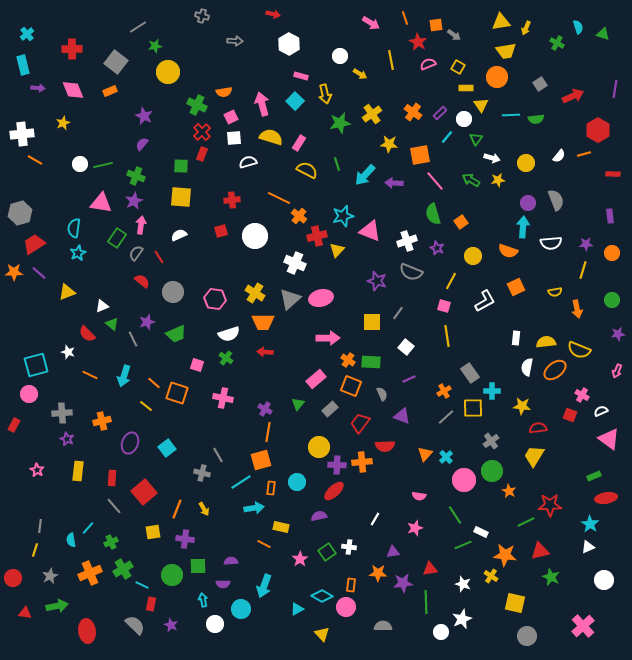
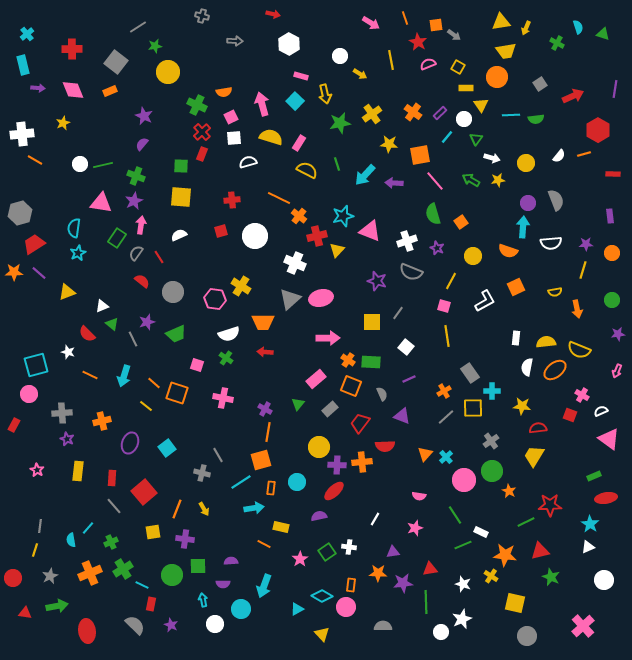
yellow cross at (255, 293): moved 14 px left, 7 px up
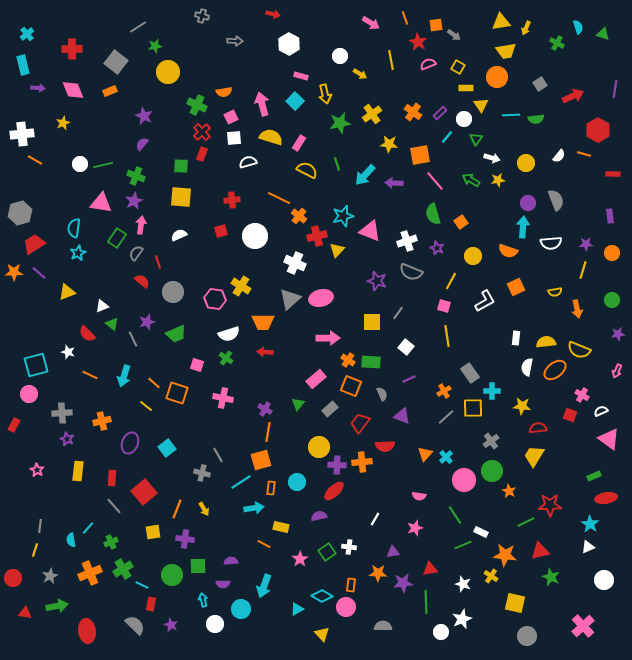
orange line at (584, 154): rotated 32 degrees clockwise
red line at (159, 257): moved 1 px left, 5 px down; rotated 16 degrees clockwise
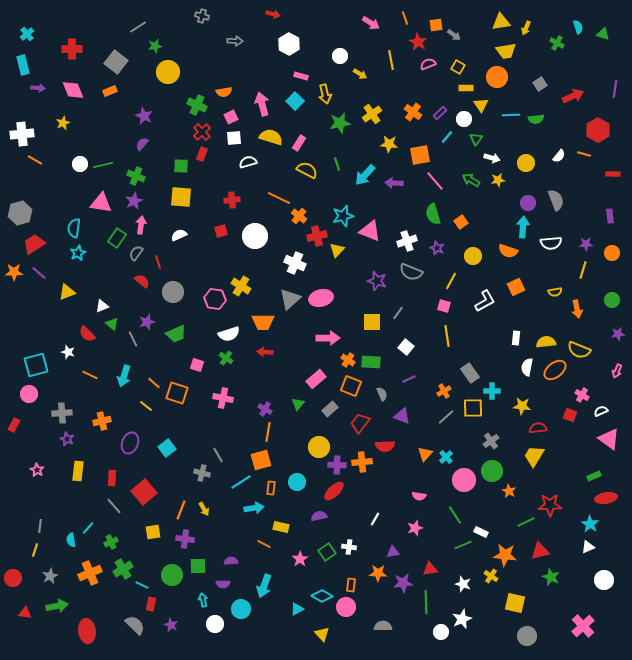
orange line at (177, 509): moved 4 px right, 1 px down
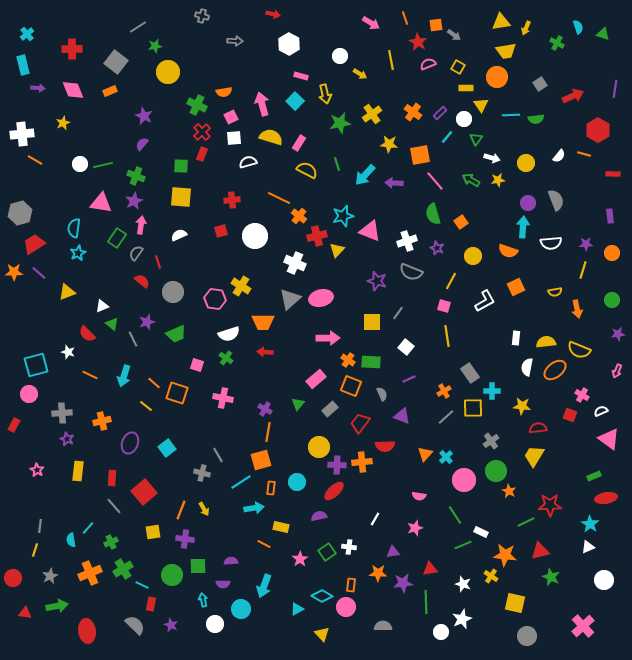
green circle at (492, 471): moved 4 px right
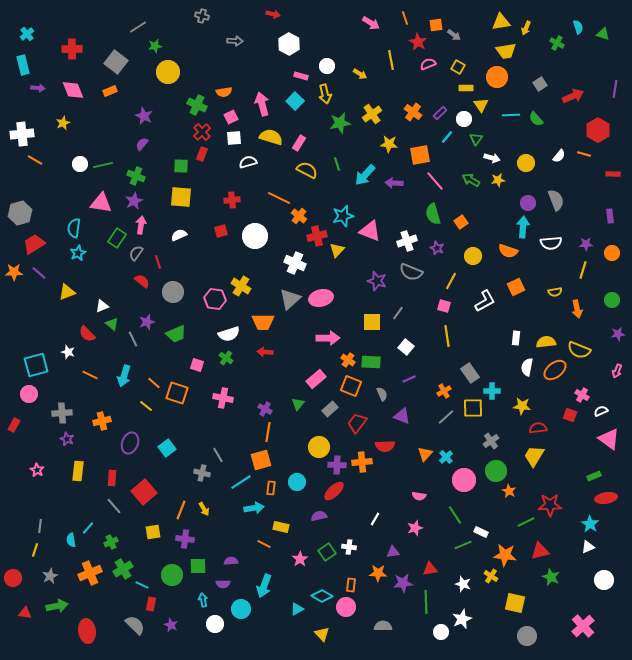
white circle at (340, 56): moved 13 px left, 10 px down
green semicircle at (536, 119): rotated 56 degrees clockwise
red trapezoid at (360, 423): moved 3 px left
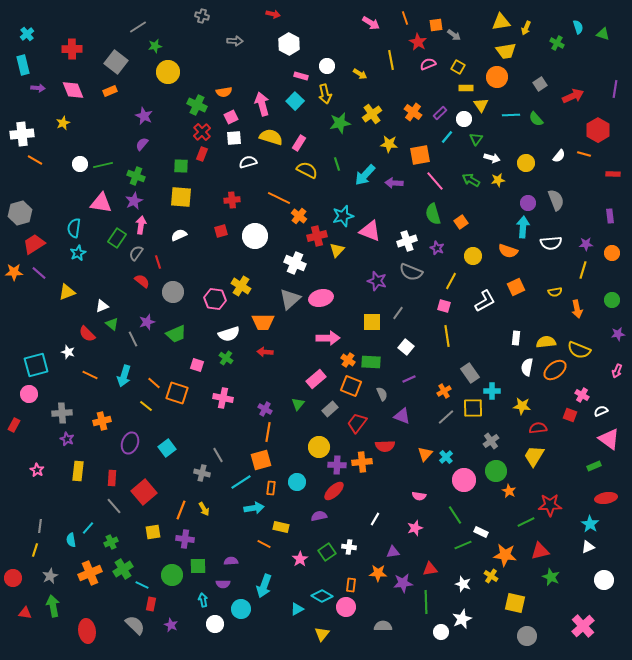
green rectangle at (594, 476): moved 10 px up
green arrow at (57, 606): moved 4 px left; rotated 90 degrees counterclockwise
yellow triangle at (322, 634): rotated 21 degrees clockwise
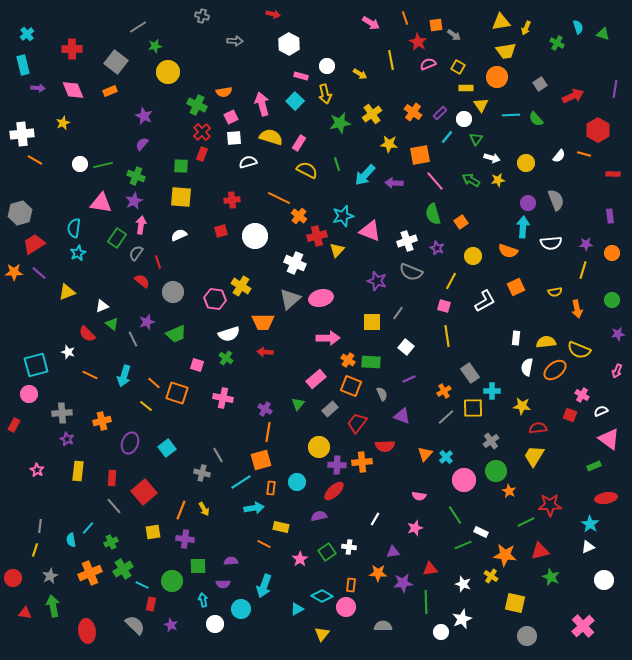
green circle at (172, 575): moved 6 px down
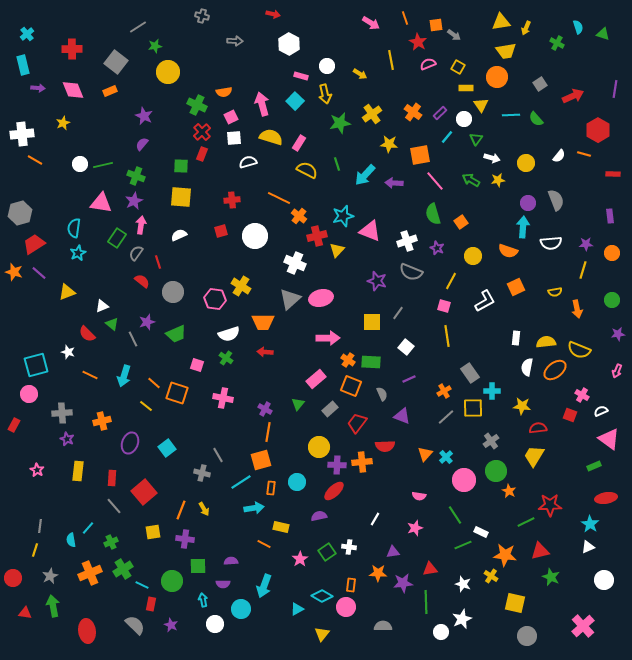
orange star at (14, 272): rotated 18 degrees clockwise
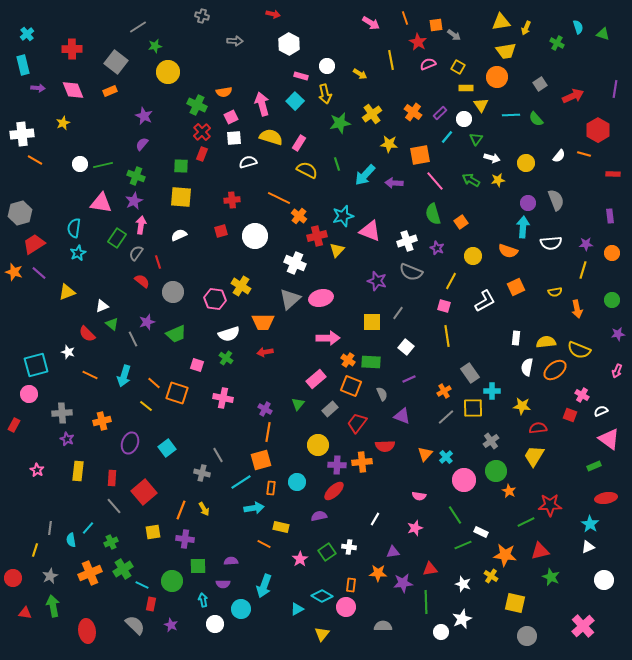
red arrow at (265, 352): rotated 14 degrees counterclockwise
yellow circle at (319, 447): moved 1 px left, 2 px up
gray line at (40, 526): moved 10 px right, 2 px down
